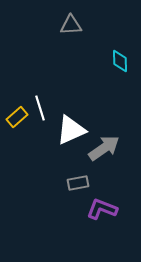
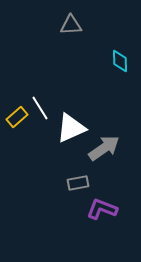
white line: rotated 15 degrees counterclockwise
white triangle: moved 2 px up
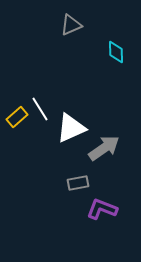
gray triangle: rotated 20 degrees counterclockwise
cyan diamond: moved 4 px left, 9 px up
white line: moved 1 px down
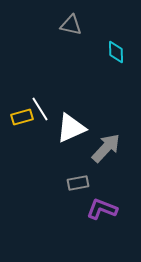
gray triangle: rotated 35 degrees clockwise
yellow rectangle: moved 5 px right; rotated 25 degrees clockwise
gray arrow: moved 2 px right; rotated 12 degrees counterclockwise
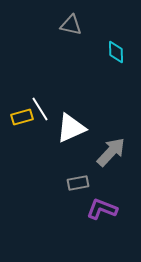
gray arrow: moved 5 px right, 4 px down
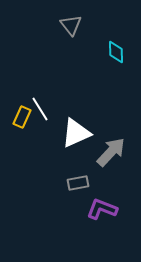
gray triangle: rotated 40 degrees clockwise
yellow rectangle: rotated 50 degrees counterclockwise
white triangle: moved 5 px right, 5 px down
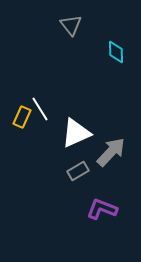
gray rectangle: moved 12 px up; rotated 20 degrees counterclockwise
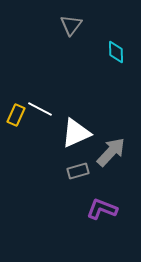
gray triangle: rotated 15 degrees clockwise
white line: rotated 30 degrees counterclockwise
yellow rectangle: moved 6 px left, 2 px up
gray rectangle: rotated 15 degrees clockwise
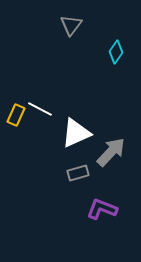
cyan diamond: rotated 35 degrees clockwise
gray rectangle: moved 2 px down
